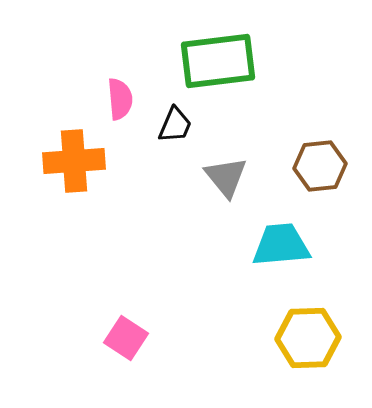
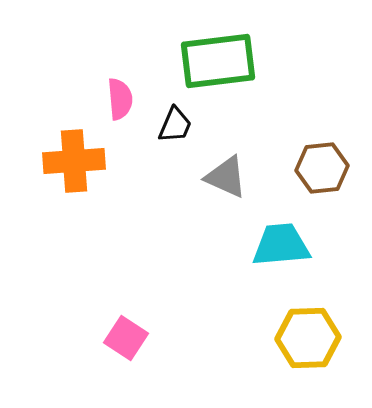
brown hexagon: moved 2 px right, 2 px down
gray triangle: rotated 27 degrees counterclockwise
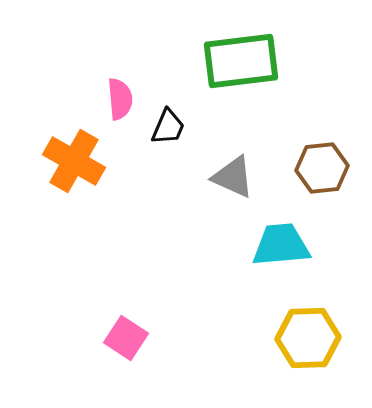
green rectangle: moved 23 px right
black trapezoid: moved 7 px left, 2 px down
orange cross: rotated 34 degrees clockwise
gray triangle: moved 7 px right
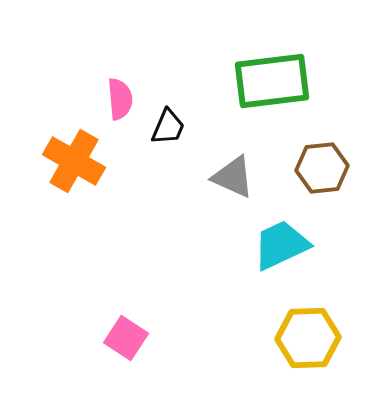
green rectangle: moved 31 px right, 20 px down
cyan trapezoid: rotated 20 degrees counterclockwise
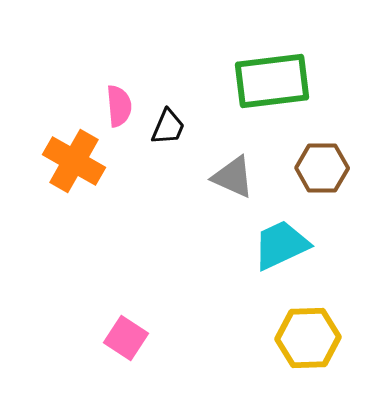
pink semicircle: moved 1 px left, 7 px down
brown hexagon: rotated 6 degrees clockwise
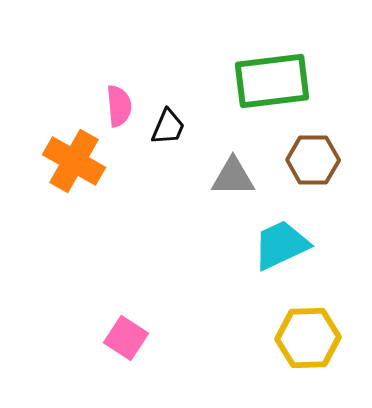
brown hexagon: moved 9 px left, 8 px up
gray triangle: rotated 24 degrees counterclockwise
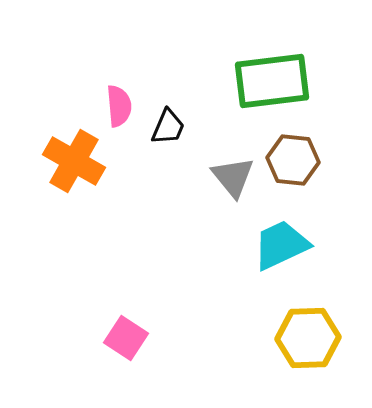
brown hexagon: moved 20 px left; rotated 6 degrees clockwise
gray triangle: rotated 51 degrees clockwise
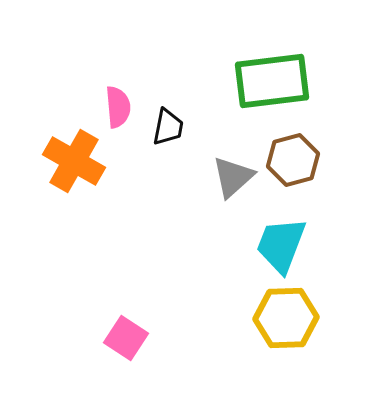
pink semicircle: moved 1 px left, 1 px down
black trapezoid: rotated 12 degrees counterclockwise
brown hexagon: rotated 21 degrees counterclockwise
gray triangle: rotated 27 degrees clockwise
cyan trapezoid: rotated 44 degrees counterclockwise
yellow hexagon: moved 22 px left, 20 px up
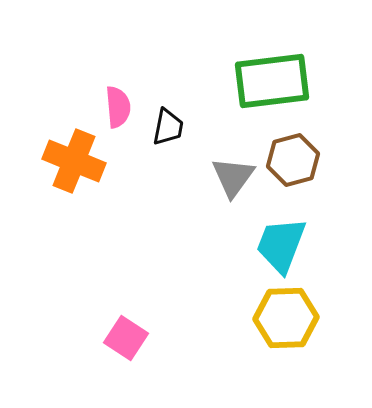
orange cross: rotated 8 degrees counterclockwise
gray triangle: rotated 12 degrees counterclockwise
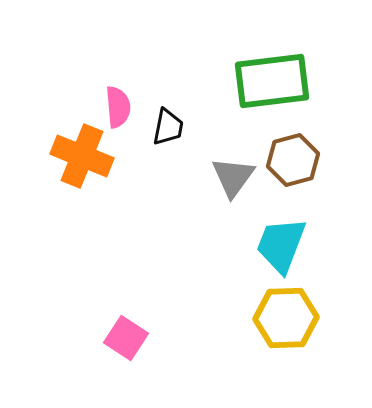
orange cross: moved 8 px right, 5 px up
